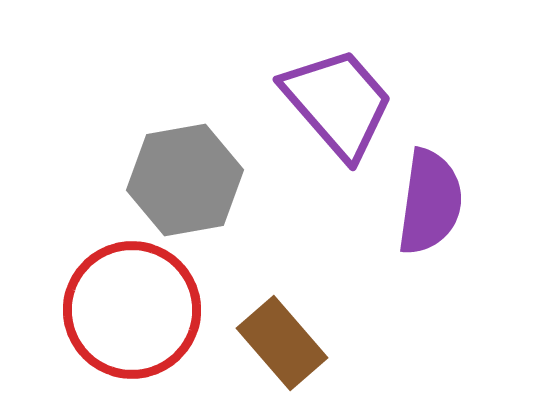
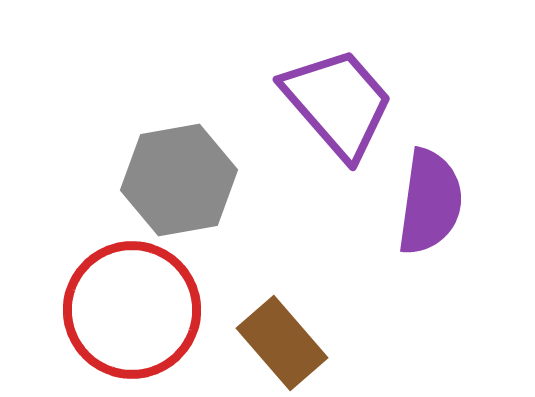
gray hexagon: moved 6 px left
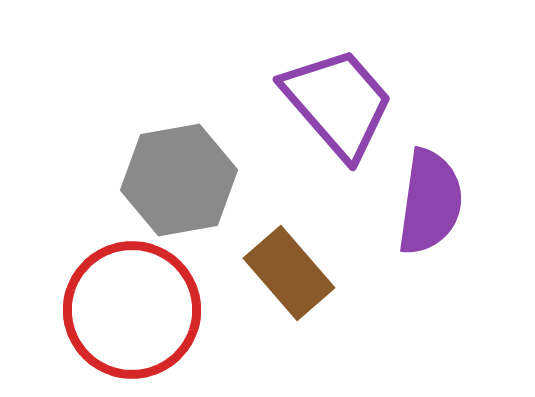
brown rectangle: moved 7 px right, 70 px up
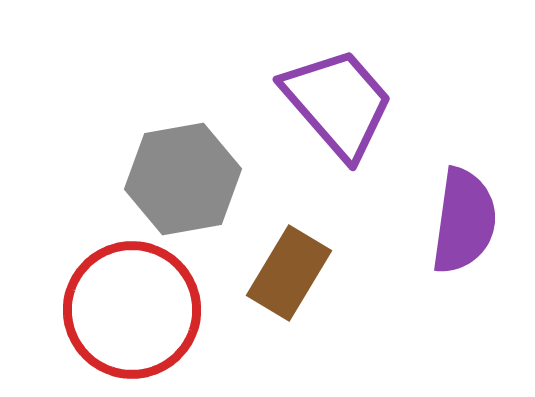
gray hexagon: moved 4 px right, 1 px up
purple semicircle: moved 34 px right, 19 px down
brown rectangle: rotated 72 degrees clockwise
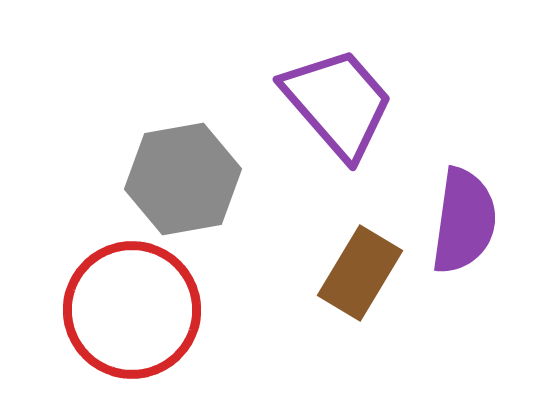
brown rectangle: moved 71 px right
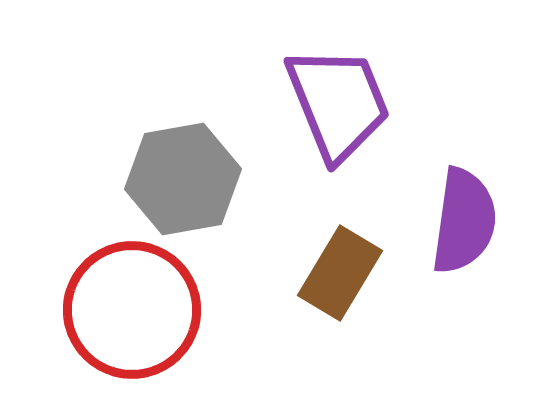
purple trapezoid: rotated 19 degrees clockwise
brown rectangle: moved 20 px left
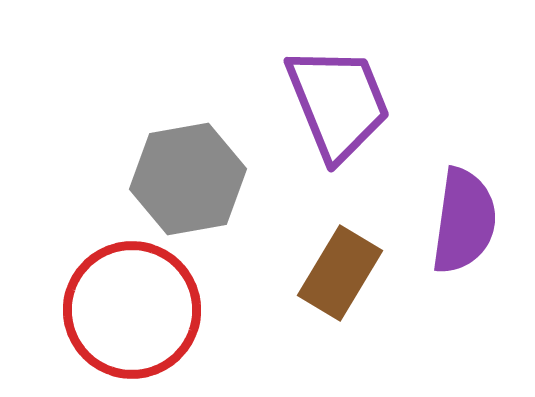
gray hexagon: moved 5 px right
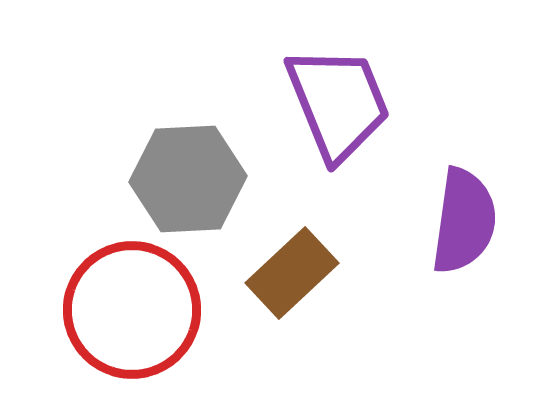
gray hexagon: rotated 7 degrees clockwise
brown rectangle: moved 48 px left; rotated 16 degrees clockwise
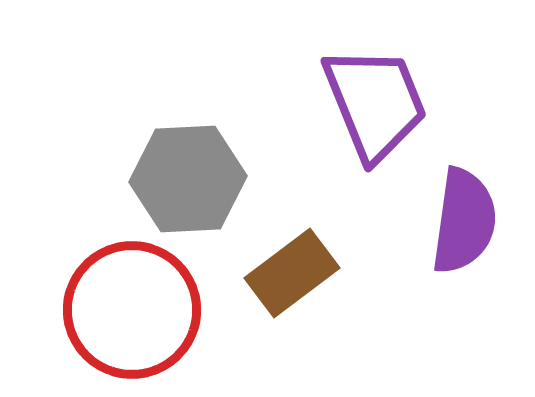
purple trapezoid: moved 37 px right
brown rectangle: rotated 6 degrees clockwise
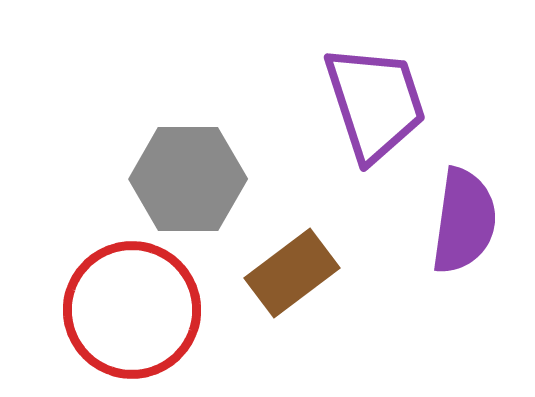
purple trapezoid: rotated 4 degrees clockwise
gray hexagon: rotated 3 degrees clockwise
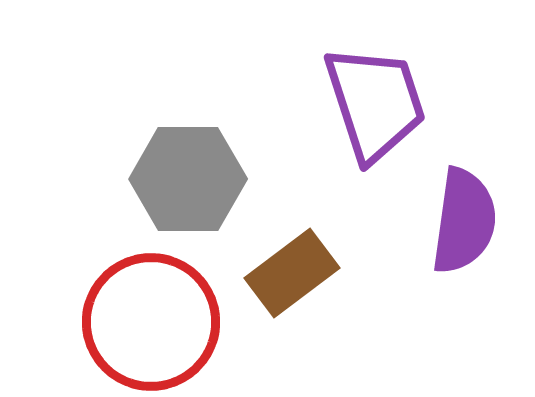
red circle: moved 19 px right, 12 px down
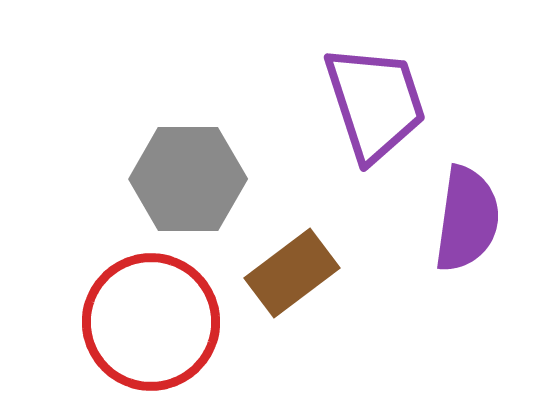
purple semicircle: moved 3 px right, 2 px up
